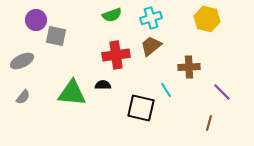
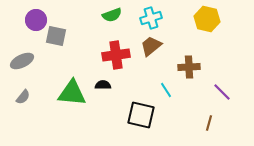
black square: moved 7 px down
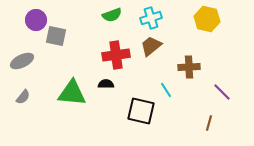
black semicircle: moved 3 px right, 1 px up
black square: moved 4 px up
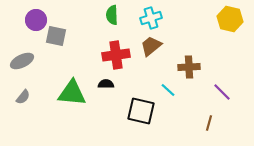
green semicircle: rotated 108 degrees clockwise
yellow hexagon: moved 23 px right
cyan line: moved 2 px right; rotated 14 degrees counterclockwise
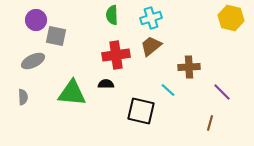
yellow hexagon: moved 1 px right, 1 px up
gray ellipse: moved 11 px right
gray semicircle: rotated 42 degrees counterclockwise
brown line: moved 1 px right
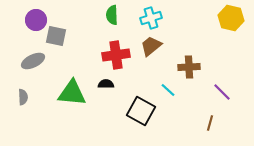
black square: rotated 16 degrees clockwise
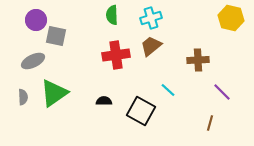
brown cross: moved 9 px right, 7 px up
black semicircle: moved 2 px left, 17 px down
green triangle: moved 18 px left; rotated 40 degrees counterclockwise
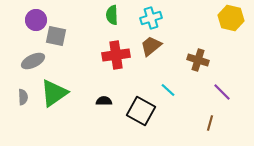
brown cross: rotated 20 degrees clockwise
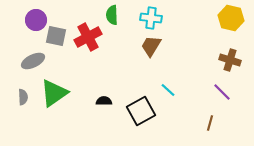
cyan cross: rotated 25 degrees clockwise
brown trapezoid: rotated 20 degrees counterclockwise
red cross: moved 28 px left, 18 px up; rotated 20 degrees counterclockwise
brown cross: moved 32 px right
black square: rotated 32 degrees clockwise
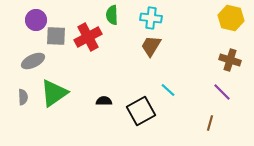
gray square: rotated 10 degrees counterclockwise
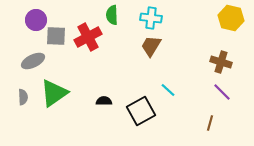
brown cross: moved 9 px left, 2 px down
